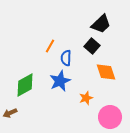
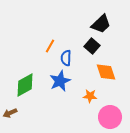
orange star: moved 4 px right, 2 px up; rotated 24 degrees clockwise
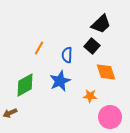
orange line: moved 11 px left, 2 px down
blue semicircle: moved 1 px right, 3 px up
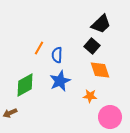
blue semicircle: moved 10 px left
orange diamond: moved 6 px left, 2 px up
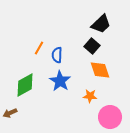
blue star: rotated 15 degrees counterclockwise
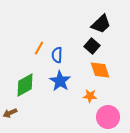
pink circle: moved 2 px left
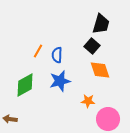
black trapezoid: rotated 30 degrees counterclockwise
orange line: moved 1 px left, 3 px down
blue star: rotated 25 degrees clockwise
orange star: moved 2 px left, 5 px down
brown arrow: moved 6 px down; rotated 32 degrees clockwise
pink circle: moved 2 px down
